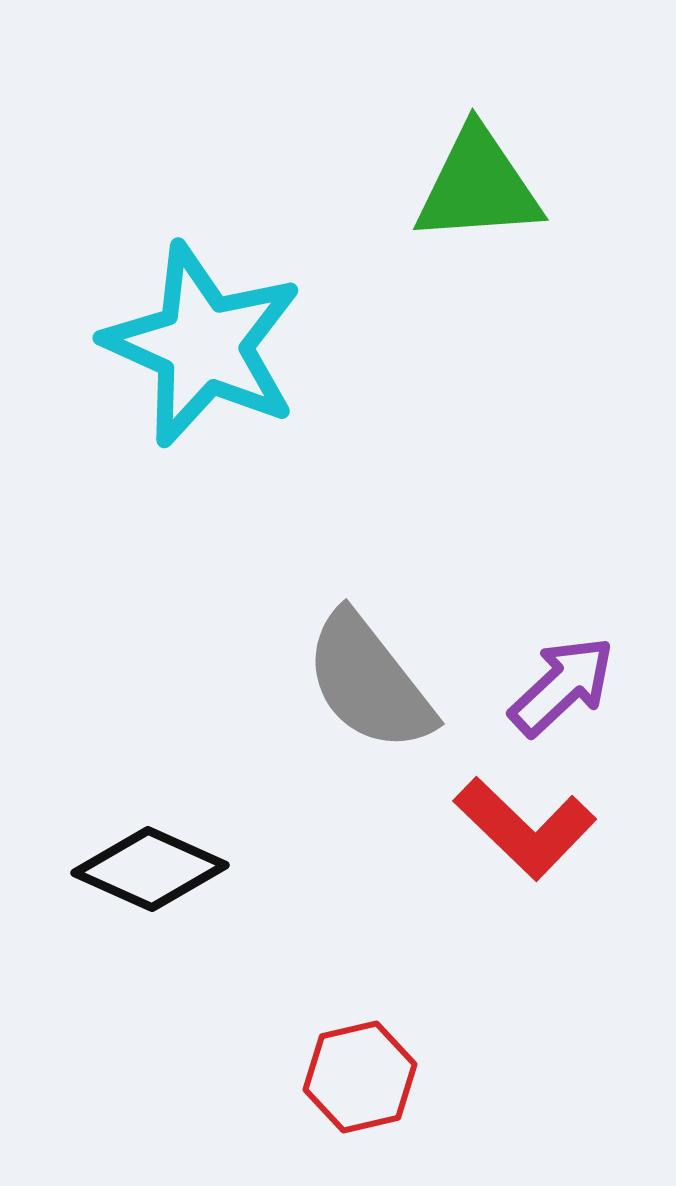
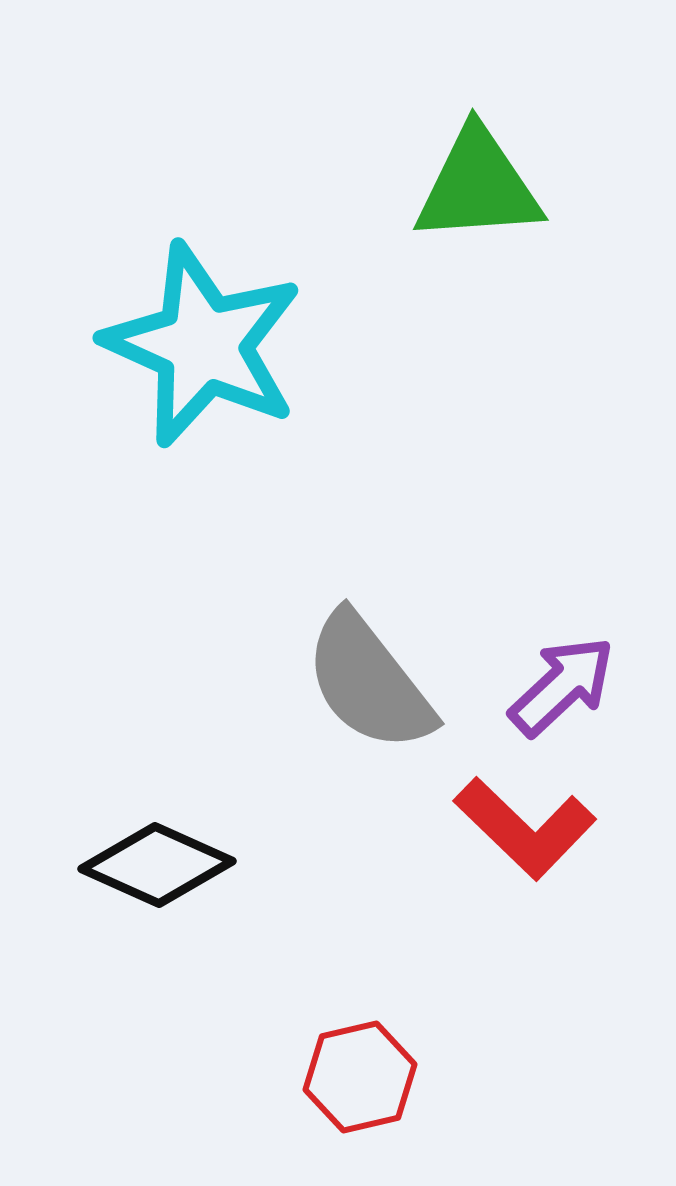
black diamond: moved 7 px right, 4 px up
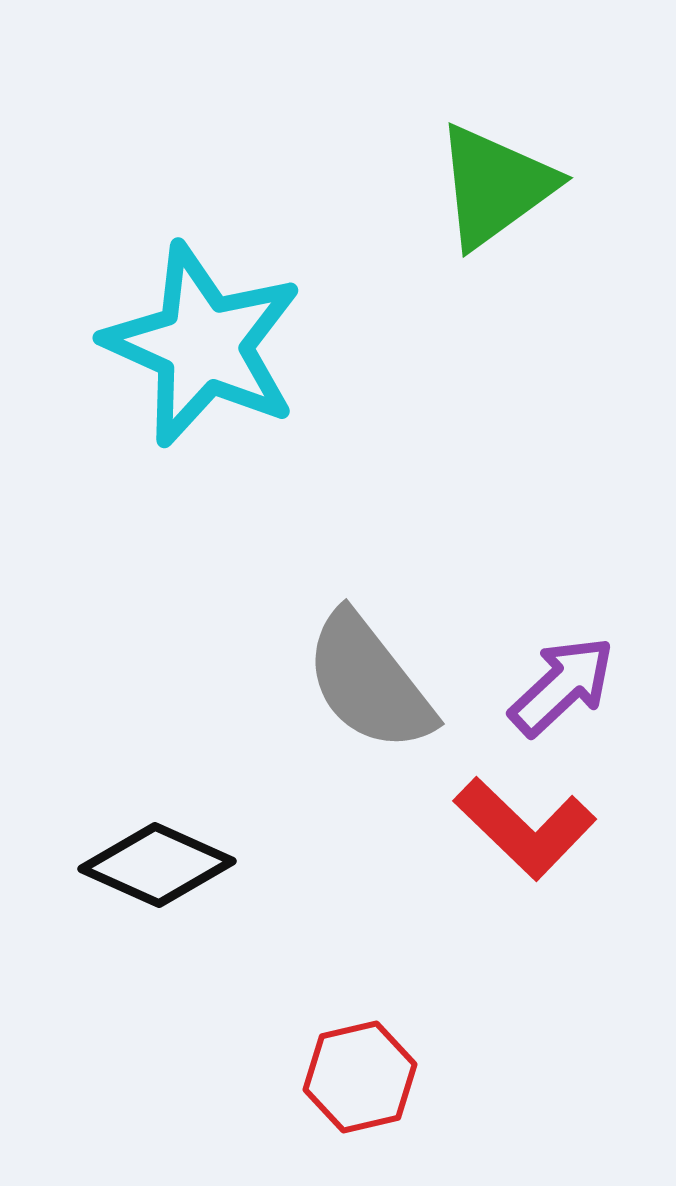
green triangle: moved 17 px right; rotated 32 degrees counterclockwise
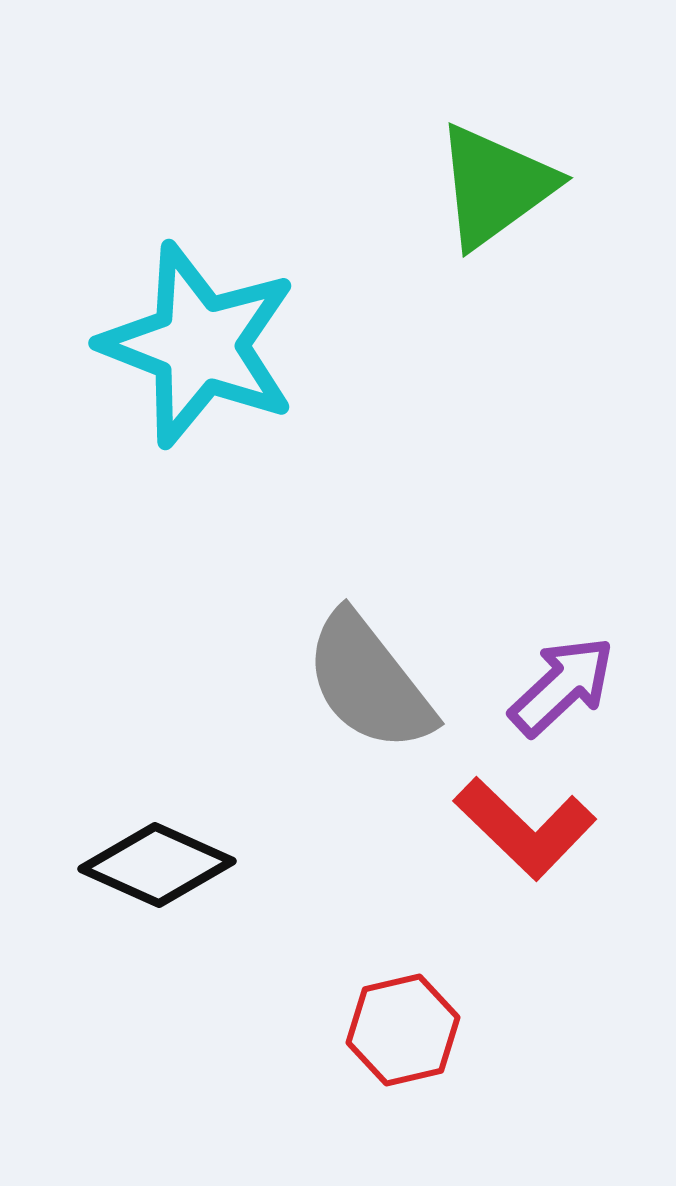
cyan star: moved 4 px left; rotated 3 degrees counterclockwise
red hexagon: moved 43 px right, 47 px up
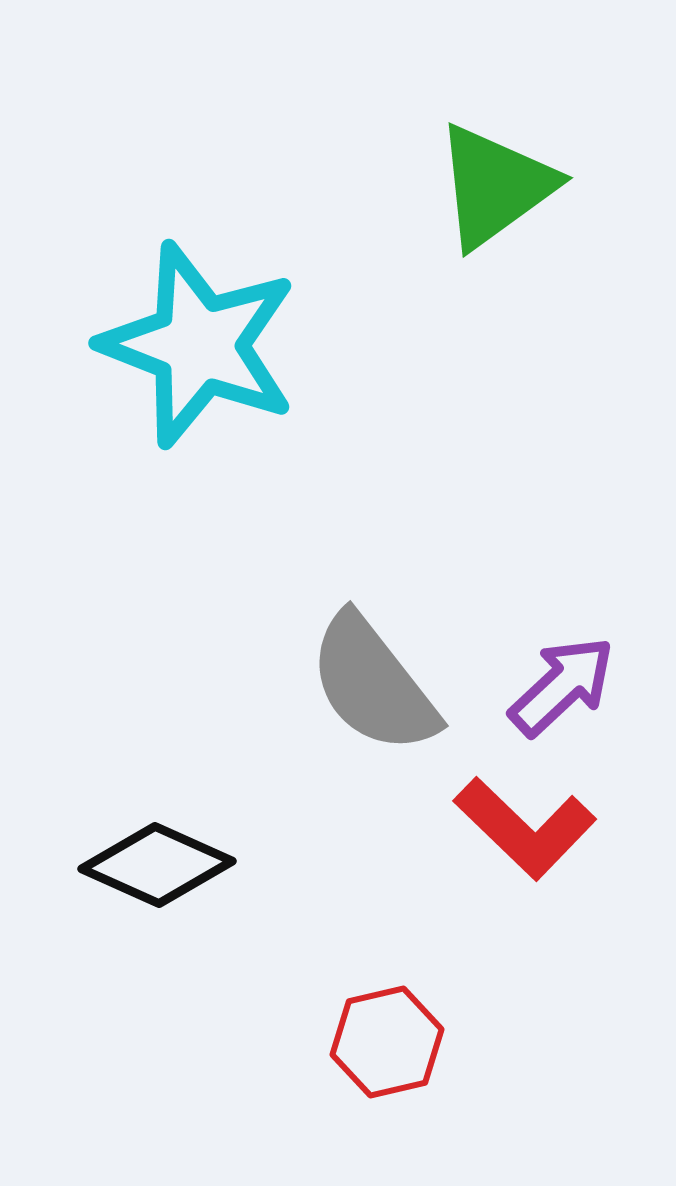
gray semicircle: moved 4 px right, 2 px down
red hexagon: moved 16 px left, 12 px down
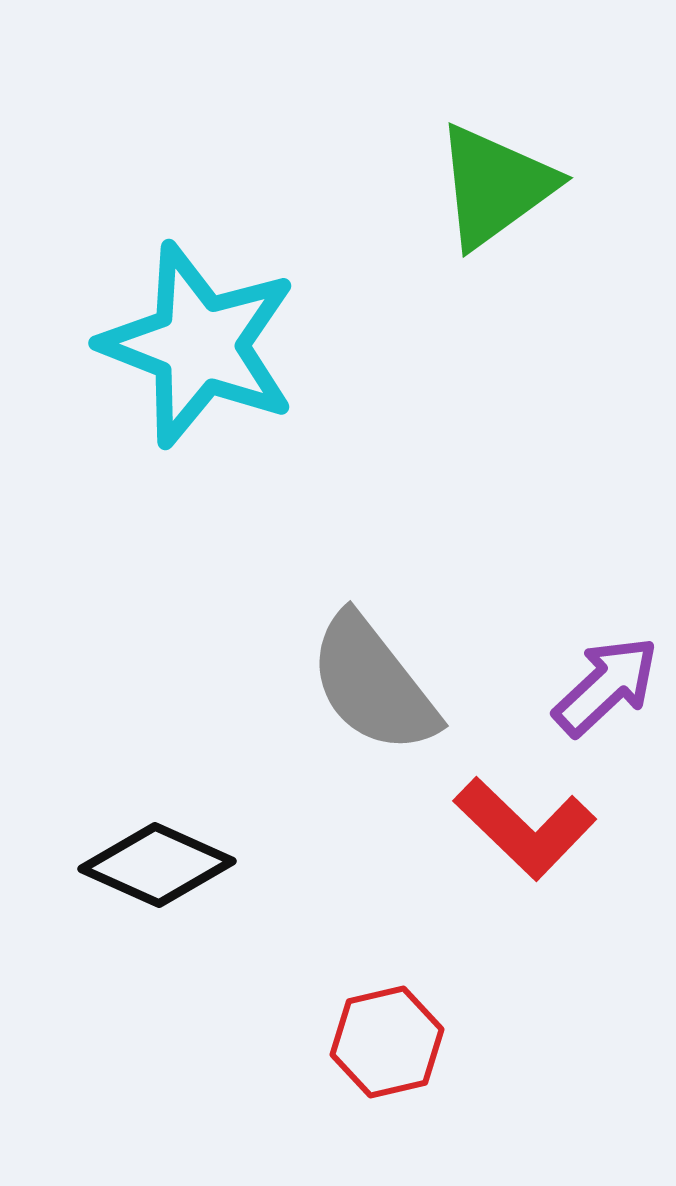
purple arrow: moved 44 px right
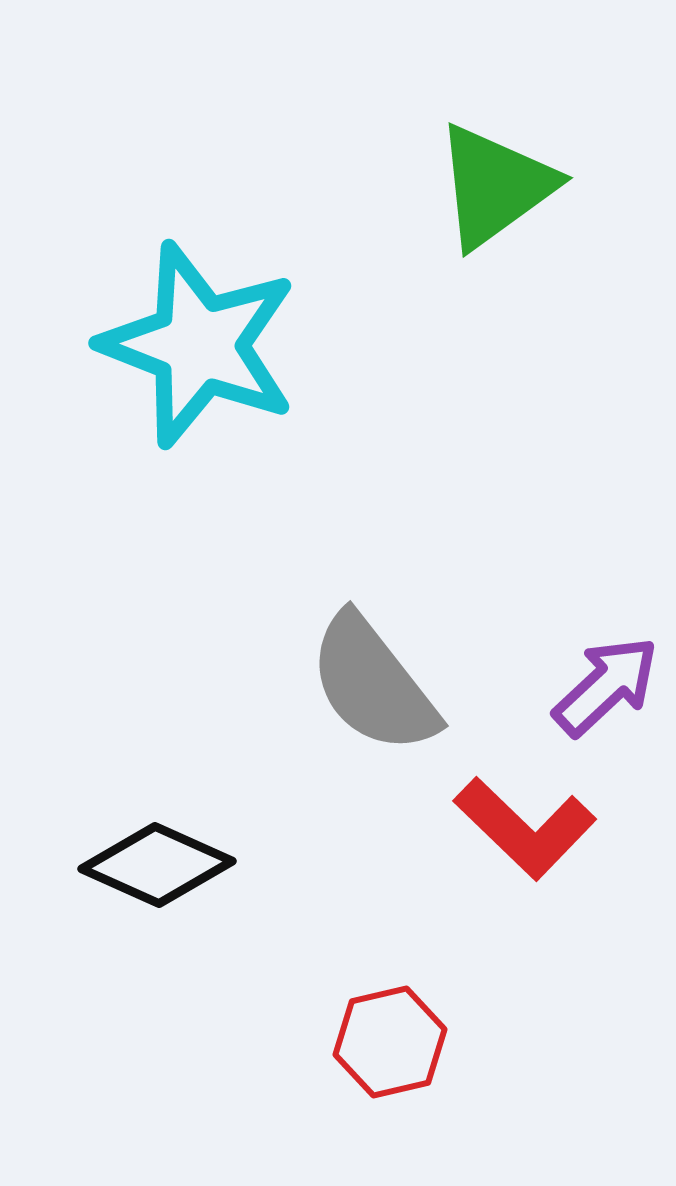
red hexagon: moved 3 px right
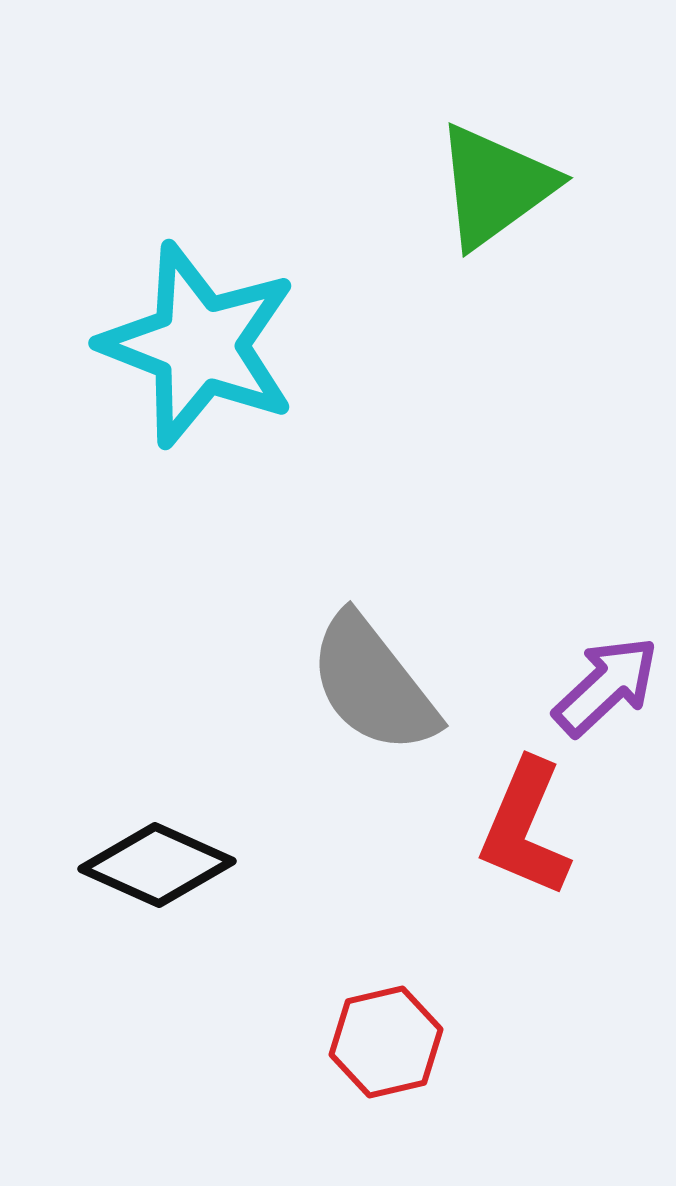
red L-shape: rotated 69 degrees clockwise
red hexagon: moved 4 px left
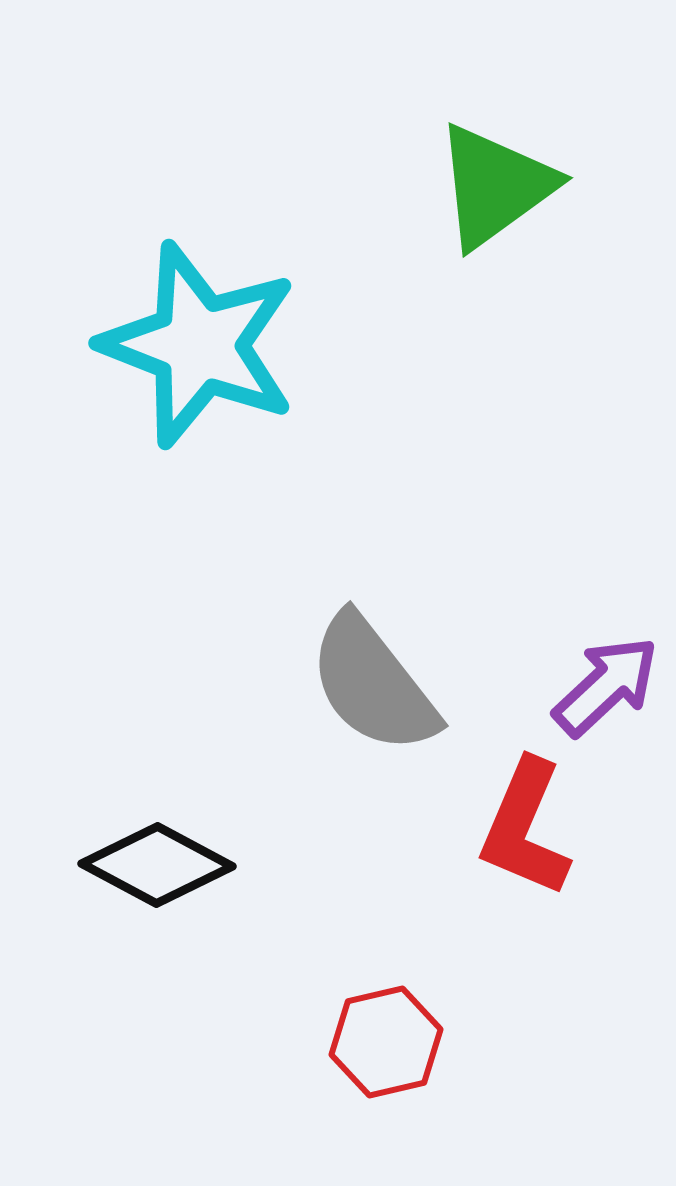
black diamond: rotated 4 degrees clockwise
